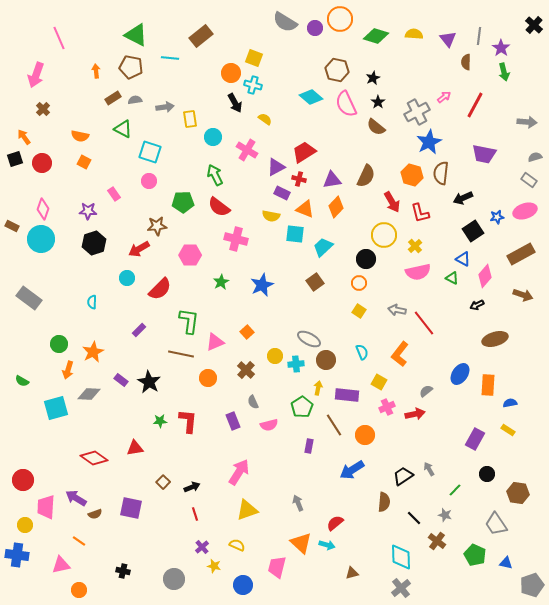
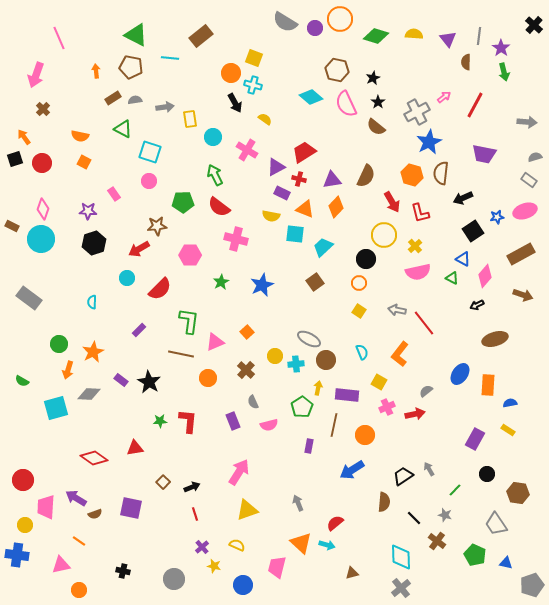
brown line at (334, 425): rotated 45 degrees clockwise
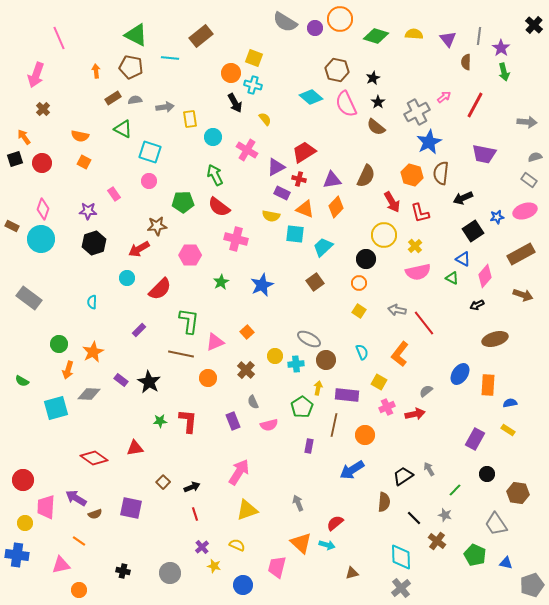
yellow semicircle at (265, 119): rotated 16 degrees clockwise
yellow circle at (25, 525): moved 2 px up
gray circle at (174, 579): moved 4 px left, 6 px up
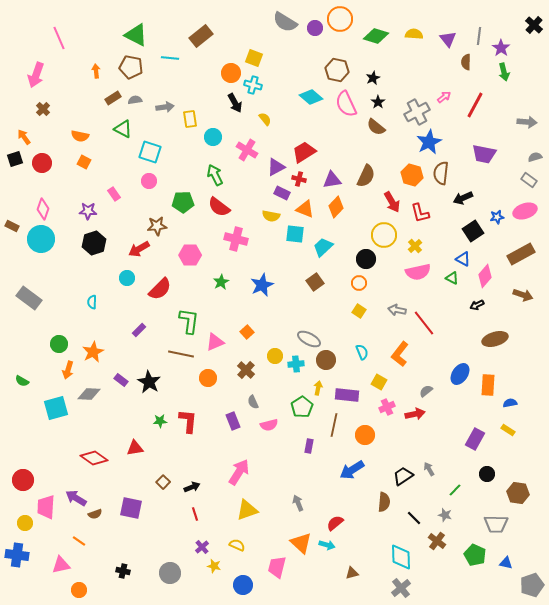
gray trapezoid at (496, 524): rotated 55 degrees counterclockwise
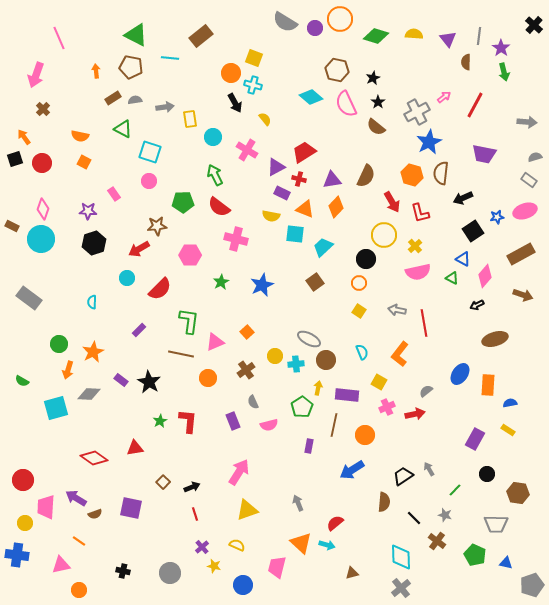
red line at (424, 323): rotated 28 degrees clockwise
brown cross at (246, 370): rotated 12 degrees clockwise
green star at (160, 421): rotated 24 degrees counterclockwise
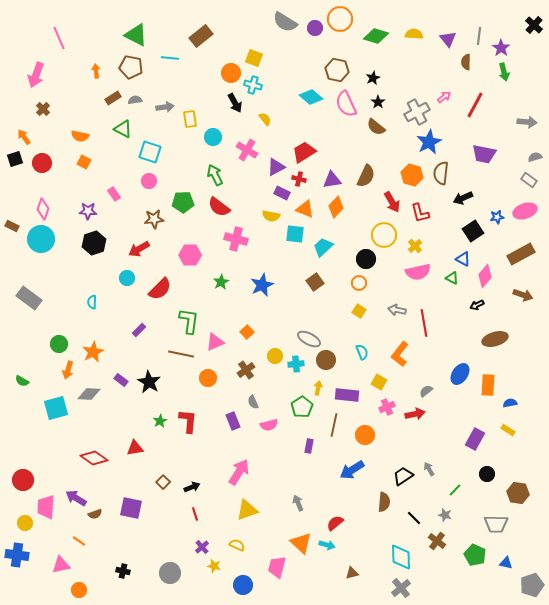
brown star at (157, 226): moved 3 px left, 7 px up
